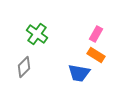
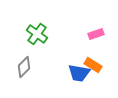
pink rectangle: rotated 42 degrees clockwise
orange rectangle: moved 3 px left, 10 px down
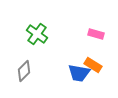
pink rectangle: rotated 35 degrees clockwise
gray diamond: moved 4 px down
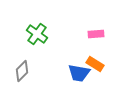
pink rectangle: rotated 21 degrees counterclockwise
orange rectangle: moved 2 px right, 1 px up
gray diamond: moved 2 px left
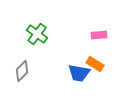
pink rectangle: moved 3 px right, 1 px down
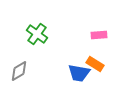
gray diamond: moved 3 px left; rotated 15 degrees clockwise
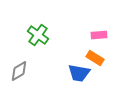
green cross: moved 1 px right, 1 px down
orange rectangle: moved 6 px up
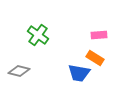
gray diamond: rotated 45 degrees clockwise
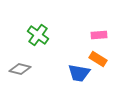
orange rectangle: moved 3 px right, 1 px down
gray diamond: moved 1 px right, 2 px up
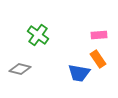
orange rectangle: rotated 24 degrees clockwise
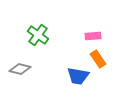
pink rectangle: moved 6 px left, 1 px down
blue trapezoid: moved 1 px left, 3 px down
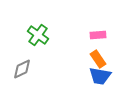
pink rectangle: moved 5 px right, 1 px up
gray diamond: moved 2 px right; rotated 40 degrees counterclockwise
blue trapezoid: moved 22 px right
